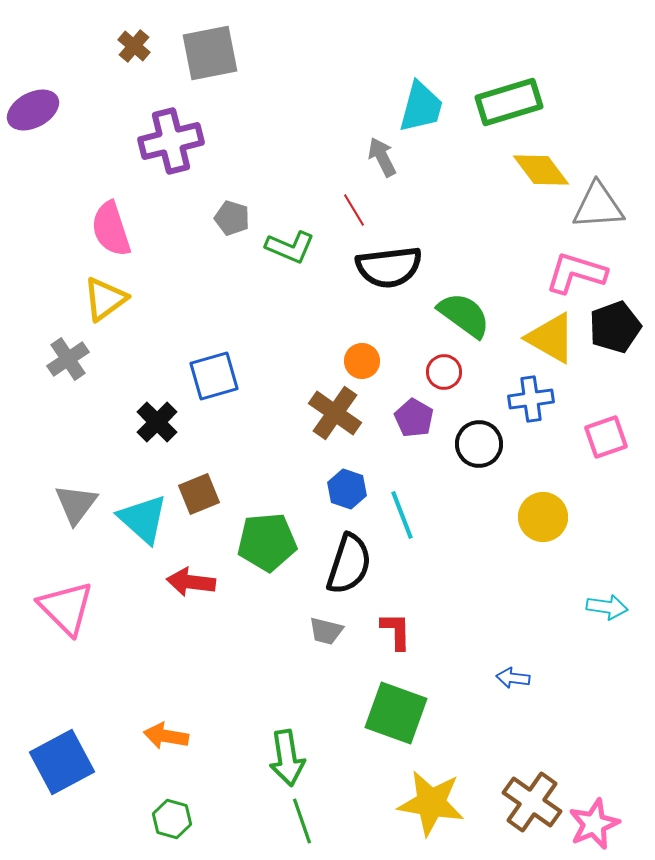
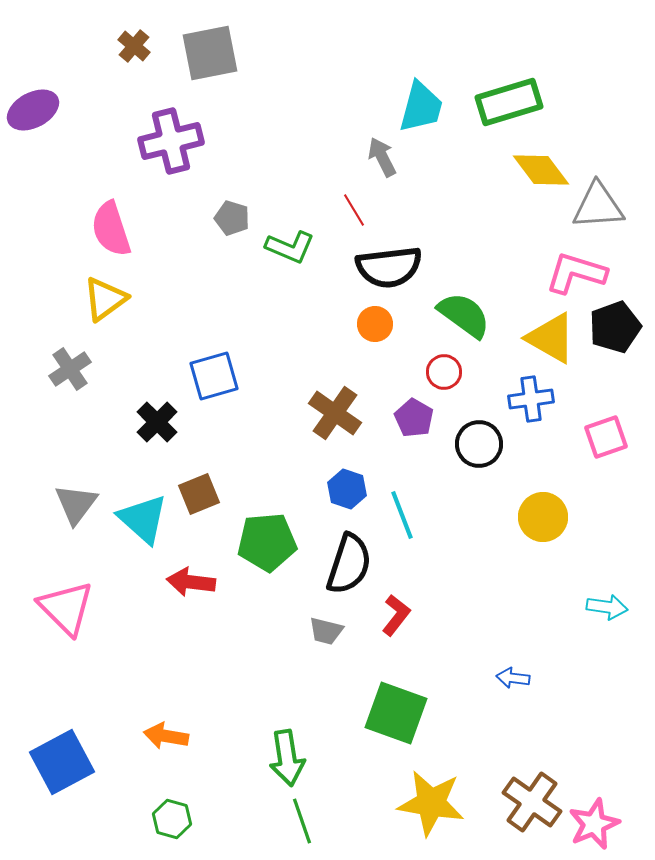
gray cross at (68, 359): moved 2 px right, 10 px down
orange circle at (362, 361): moved 13 px right, 37 px up
red L-shape at (396, 631): moved 16 px up; rotated 39 degrees clockwise
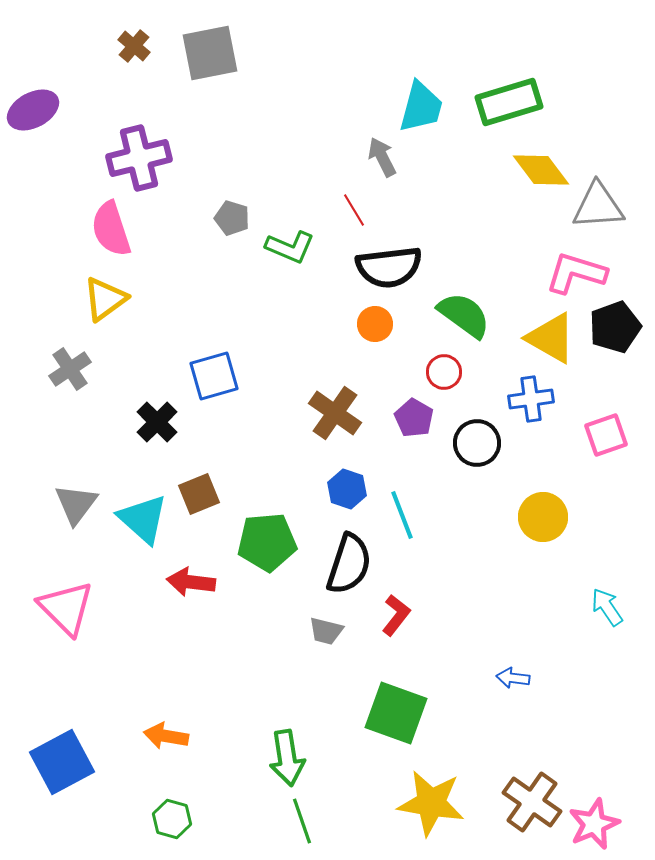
purple cross at (171, 141): moved 32 px left, 17 px down
pink square at (606, 437): moved 2 px up
black circle at (479, 444): moved 2 px left, 1 px up
cyan arrow at (607, 607): rotated 132 degrees counterclockwise
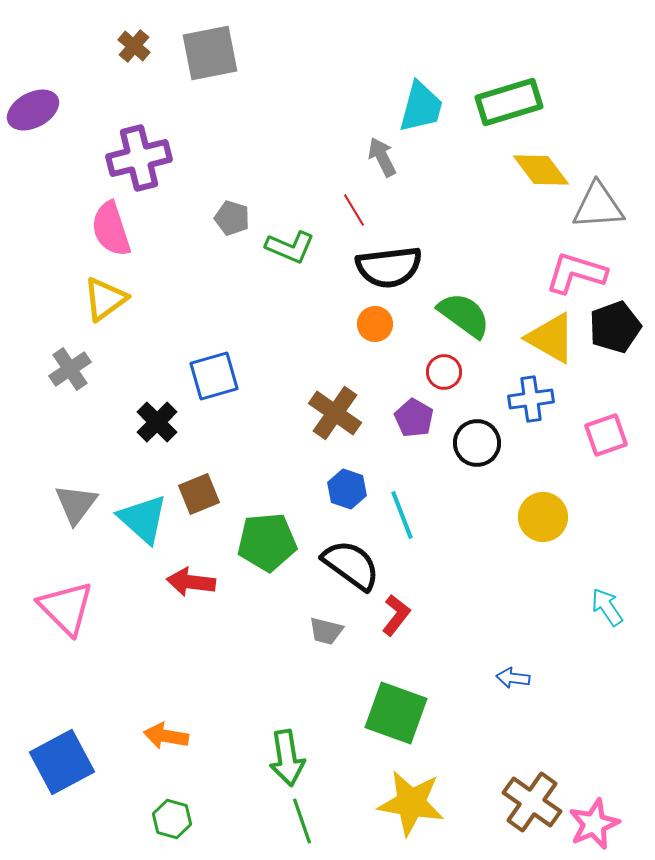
black semicircle at (349, 564): moved 2 px right, 1 px down; rotated 72 degrees counterclockwise
yellow star at (431, 803): moved 20 px left
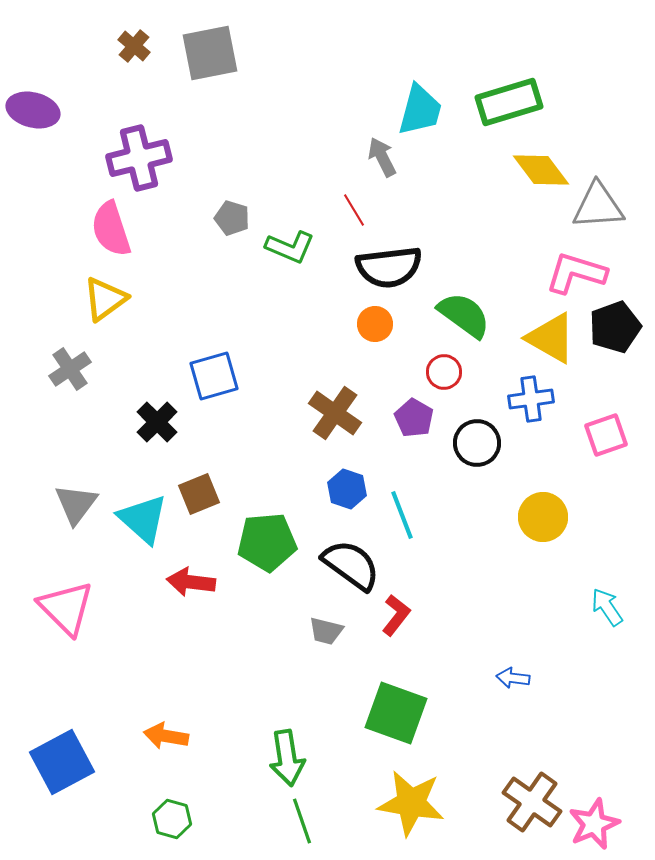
cyan trapezoid at (421, 107): moved 1 px left, 3 px down
purple ellipse at (33, 110): rotated 42 degrees clockwise
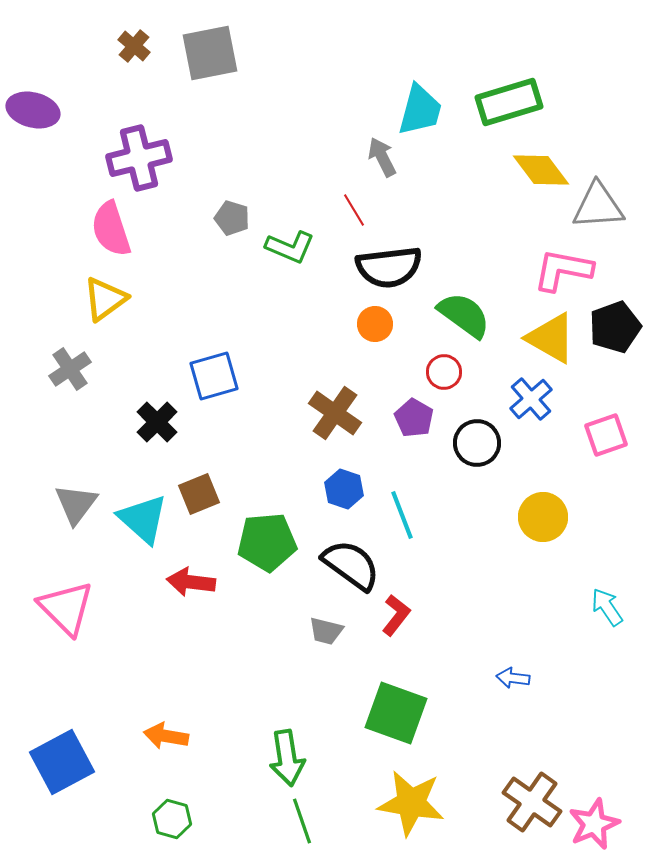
pink L-shape at (576, 273): moved 13 px left, 3 px up; rotated 6 degrees counterclockwise
blue cross at (531, 399): rotated 33 degrees counterclockwise
blue hexagon at (347, 489): moved 3 px left
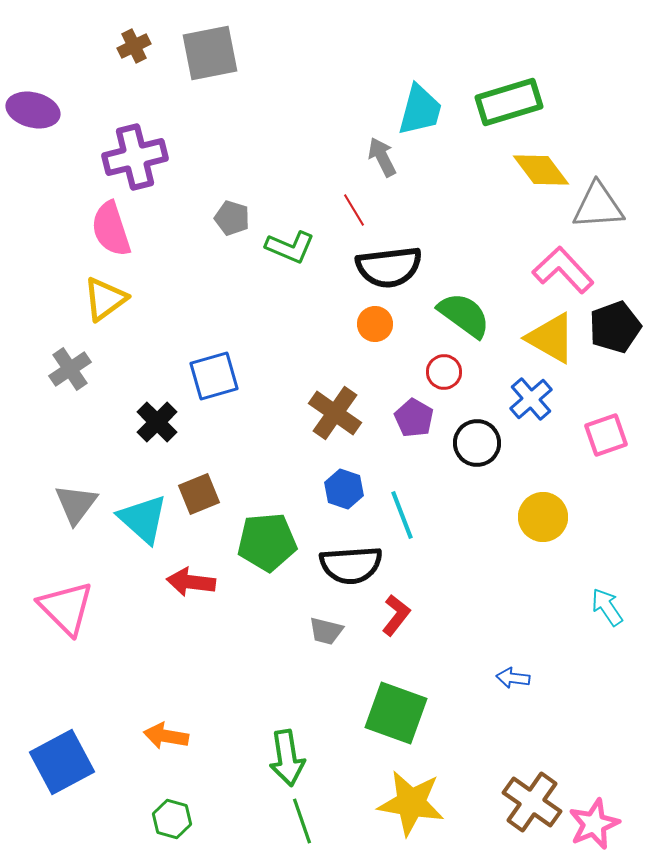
brown cross at (134, 46): rotated 24 degrees clockwise
purple cross at (139, 158): moved 4 px left, 1 px up
pink L-shape at (563, 270): rotated 36 degrees clockwise
black semicircle at (351, 565): rotated 140 degrees clockwise
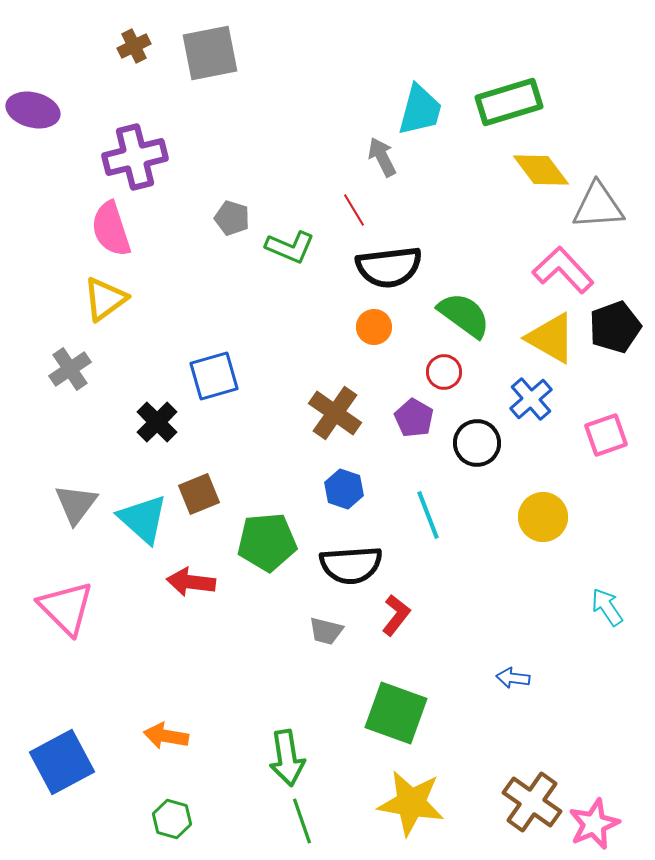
orange circle at (375, 324): moved 1 px left, 3 px down
cyan line at (402, 515): moved 26 px right
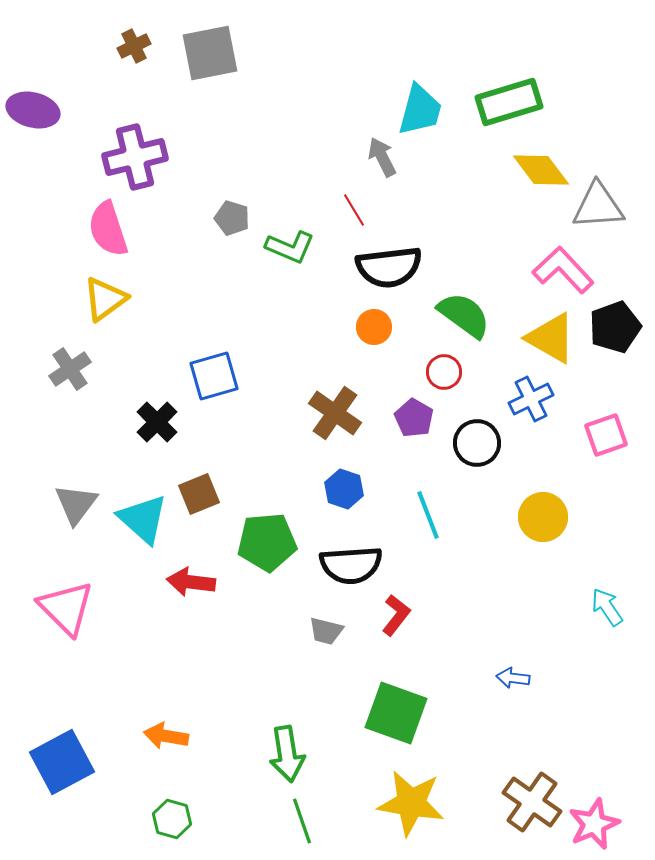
pink semicircle at (111, 229): moved 3 px left
blue cross at (531, 399): rotated 15 degrees clockwise
green arrow at (287, 758): moved 4 px up
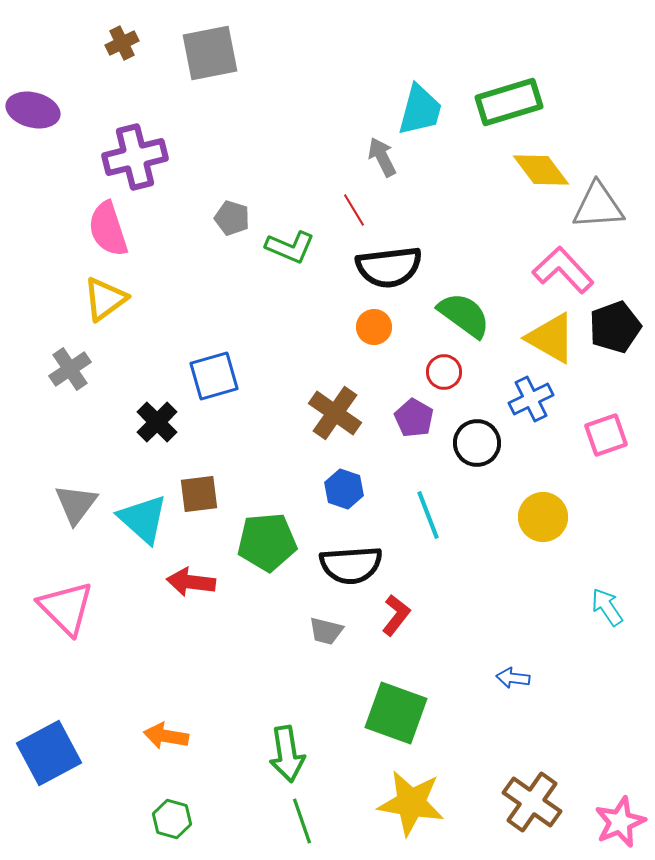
brown cross at (134, 46): moved 12 px left, 3 px up
brown square at (199, 494): rotated 15 degrees clockwise
blue square at (62, 762): moved 13 px left, 9 px up
pink star at (594, 824): moved 26 px right, 2 px up
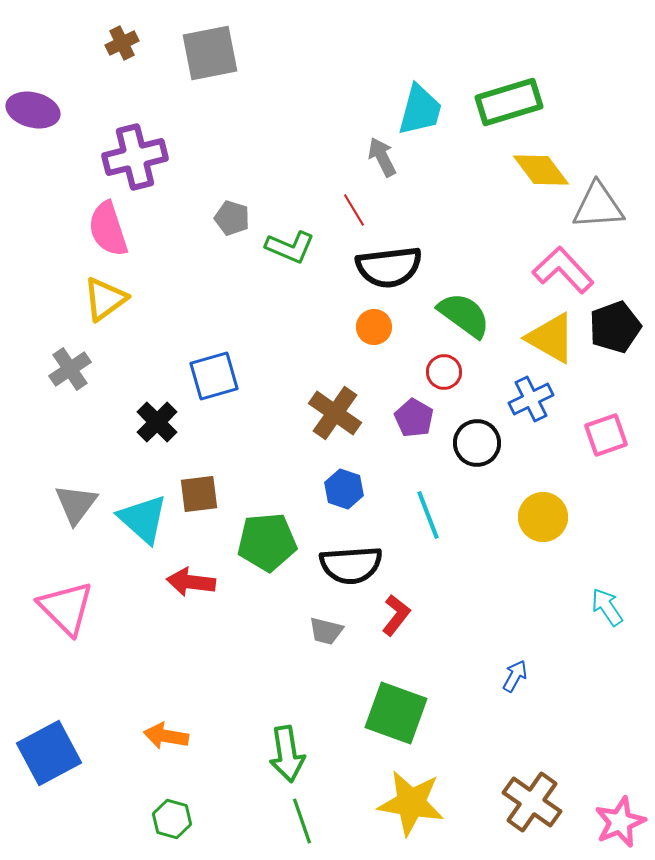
blue arrow at (513, 678): moved 2 px right, 2 px up; rotated 112 degrees clockwise
